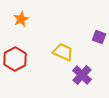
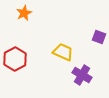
orange star: moved 3 px right, 6 px up
purple cross: rotated 12 degrees counterclockwise
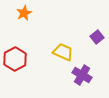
purple square: moved 2 px left; rotated 32 degrees clockwise
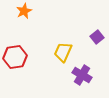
orange star: moved 2 px up
yellow trapezoid: rotated 90 degrees counterclockwise
red hexagon: moved 2 px up; rotated 20 degrees clockwise
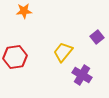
orange star: rotated 21 degrees clockwise
yellow trapezoid: rotated 15 degrees clockwise
